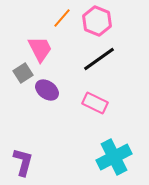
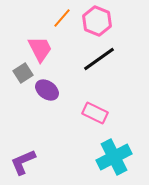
pink rectangle: moved 10 px down
purple L-shape: rotated 128 degrees counterclockwise
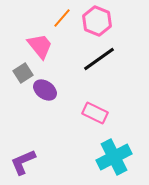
pink trapezoid: moved 3 px up; rotated 12 degrees counterclockwise
purple ellipse: moved 2 px left
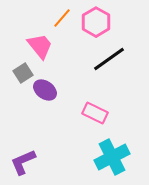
pink hexagon: moved 1 px left, 1 px down; rotated 8 degrees clockwise
black line: moved 10 px right
cyan cross: moved 2 px left
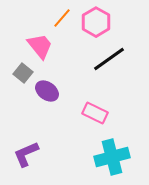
gray square: rotated 18 degrees counterclockwise
purple ellipse: moved 2 px right, 1 px down
cyan cross: rotated 12 degrees clockwise
purple L-shape: moved 3 px right, 8 px up
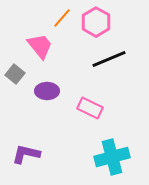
black line: rotated 12 degrees clockwise
gray square: moved 8 px left, 1 px down
purple ellipse: rotated 35 degrees counterclockwise
pink rectangle: moved 5 px left, 5 px up
purple L-shape: rotated 36 degrees clockwise
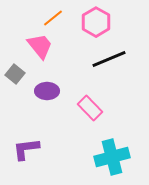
orange line: moved 9 px left; rotated 10 degrees clockwise
pink rectangle: rotated 20 degrees clockwise
purple L-shape: moved 5 px up; rotated 20 degrees counterclockwise
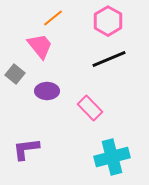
pink hexagon: moved 12 px right, 1 px up
